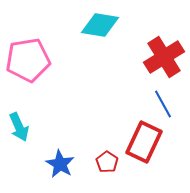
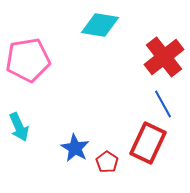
red cross: rotated 6 degrees counterclockwise
red rectangle: moved 4 px right, 1 px down
blue star: moved 15 px right, 16 px up
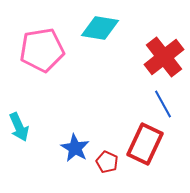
cyan diamond: moved 3 px down
pink pentagon: moved 14 px right, 10 px up
red rectangle: moved 3 px left, 1 px down
red pentagon: rotated 10 degrees counterclockwise
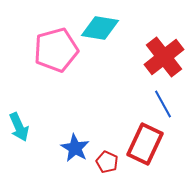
pink pentagon: moved 14 px right; rotated 6 degrees counterclockwise
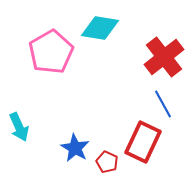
pink pentagon: moved 5 px left, 2 px down; rotated 15 degrees counterclockwise
red rectangle: moved 2 px left, 2 px up
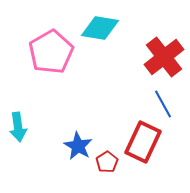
cyan arrow: moved 1 px left; rotated 16 degrees clockwise
blue star: moved 3 px right, 2 px up
red pentagon: rotated 15 degrees clockwise
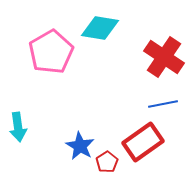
red cross: rotated 18 degrees counterclockwise
blue line: rotated 72 degrees counterclockwise
red rectangle: rotated 30 degrees clockwise
blue star: moved 2 px right
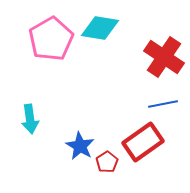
pink pentagon: moved 13 px up
cyan arrow: moved 12 px right, 8 px up
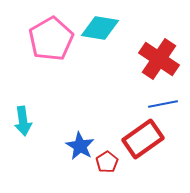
red cross: moved 5 px left, 2 px down
cyan arrow: moved 7 px left, 2 px down
red rectangle: moved 3 px up
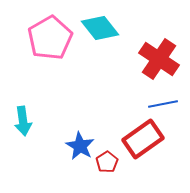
cyan diamond: rotated 42 degrees clockwise
pink pentagon: moved 1 px left, 1 px up
